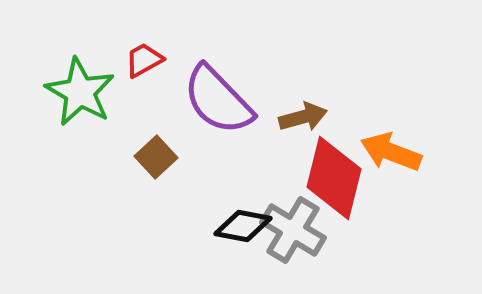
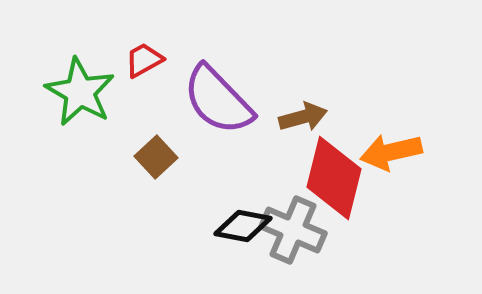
orange arrow: rotated 34 degrees counterclockwise
gray cross: rotated 8 degrees counterclockwise
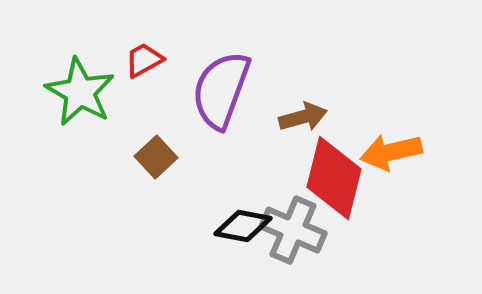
purple semicircle: moved 3 px right, 10 px up; rotated 64 degrees clockwise
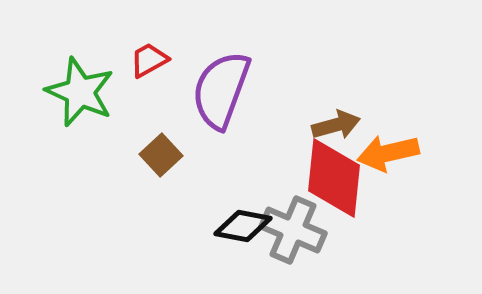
red trapezoid: moved 5 px right
green star: rotated 6 degrees counterclockwise
brown arrow: moved 33 px right, 8 px down
orange arrow: moved 3 px left, 1 px down
brown square: moved 5 px right, 2 px up
red diamond: rotated 8 degrees counterclockwise
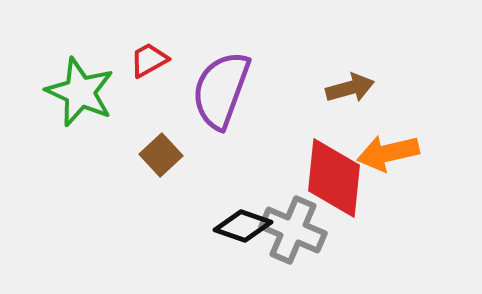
brown arrow: moved 14 px right, 37 px up
black diamond: rotated 8 degrees clockwise
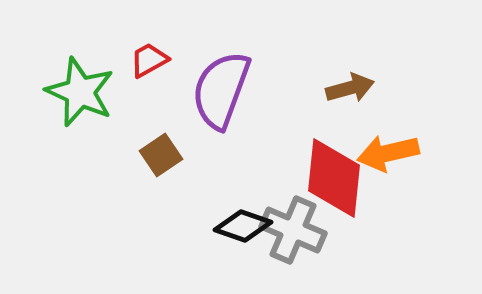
brown square: rotated 9 degrees clockwise
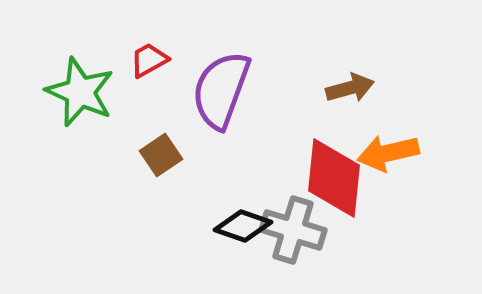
gray cross: rotated 6 degrees counterclockwise
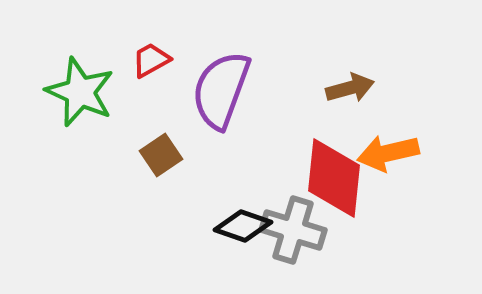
red trapezoid: moved 2 px right
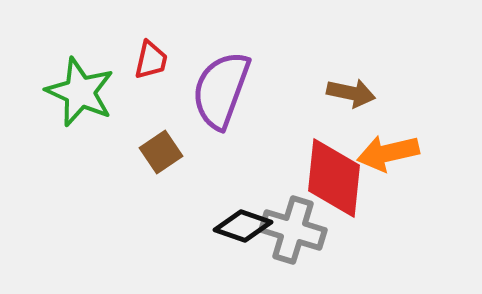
red trapezoid: rotated 132 degrees clockwise
brown arrow: moved 1 px right, 5 px down; rotated 27 degrees clockwise
brown square: moved 3 px up
